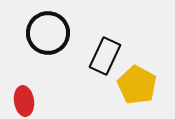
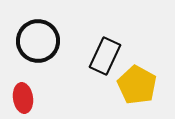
black circle: moved 10 px left, 8 px down
red ellipse: moved 1 px left, 3 px up
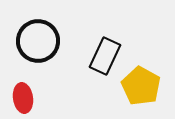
yellow pentagon: moved 4 px right, 1 px down
